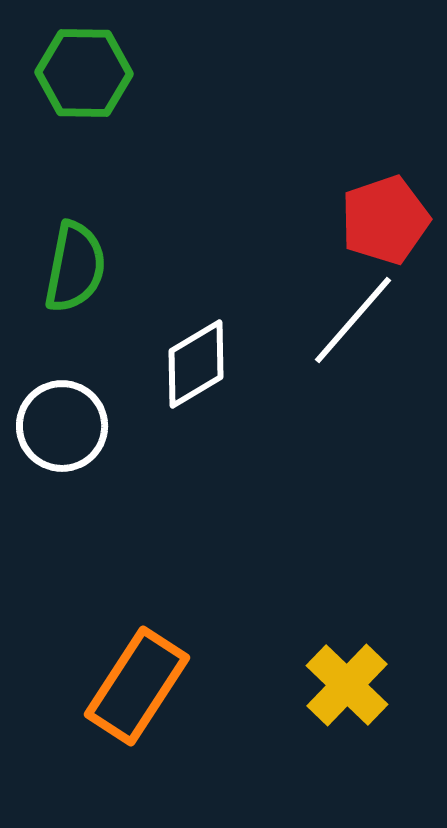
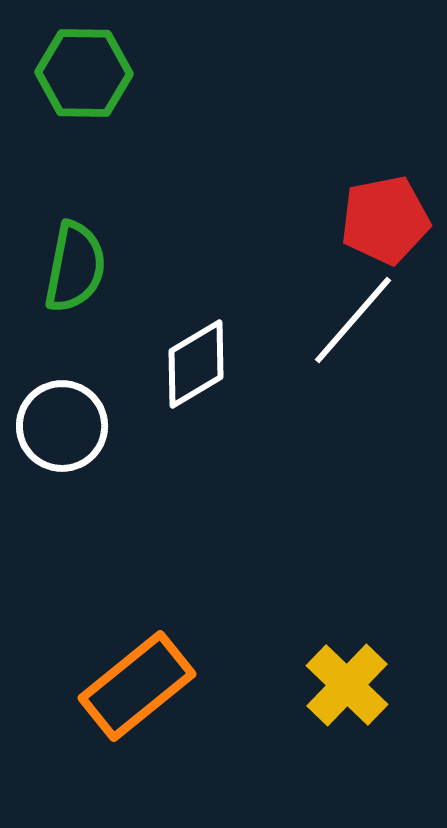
red pentagon: rotated 8 degrees clockwise
orange rectangle: rotated 18 degrees clockwise
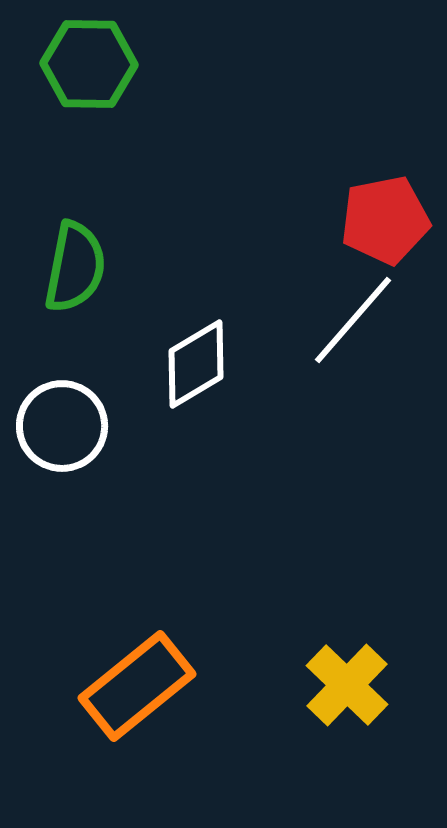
green hexagon: moved 5 px right, 9 px up
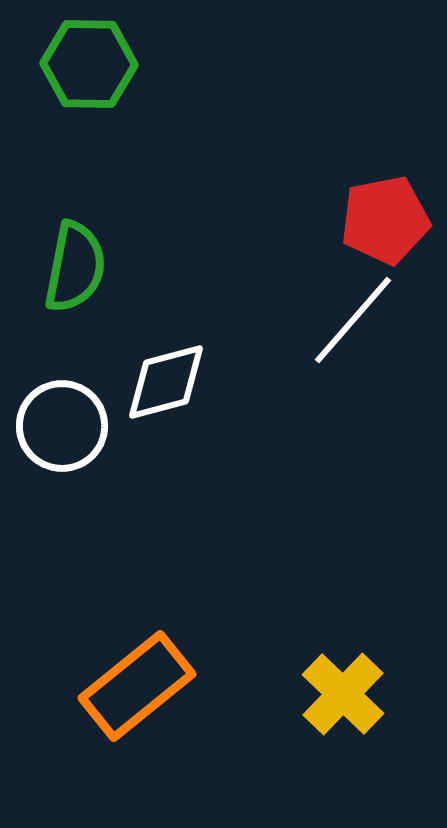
white diamond: moved 30 px left, 18 px down; rotated 16 degrees clockwise
yellow cross: moved 4 px left, 9 px down
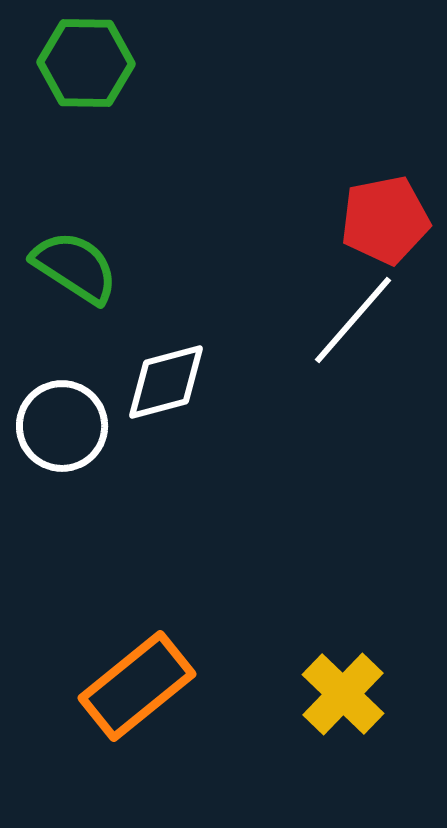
green hexagon: moved 3 px left, 1 px up
green semicircle: rotated 68 degrees counterclockwise
